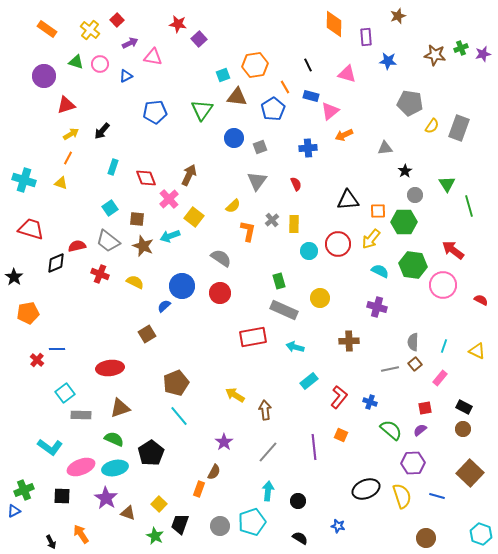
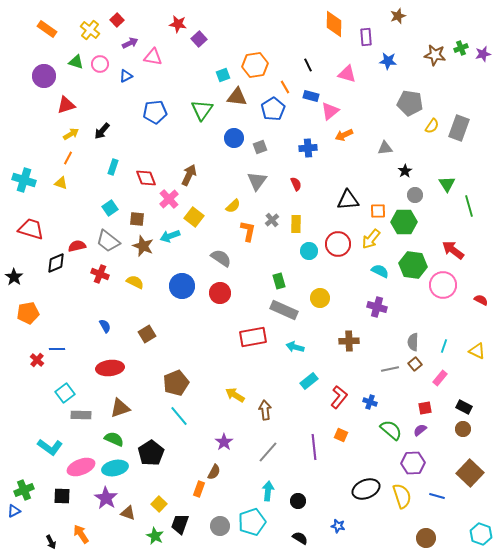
yellow rectangle at (294, 224): moved 2 px right
blue semicircle at (164, 306): moved 59 px left, 20 px down; rotated 104 degrees clockwise
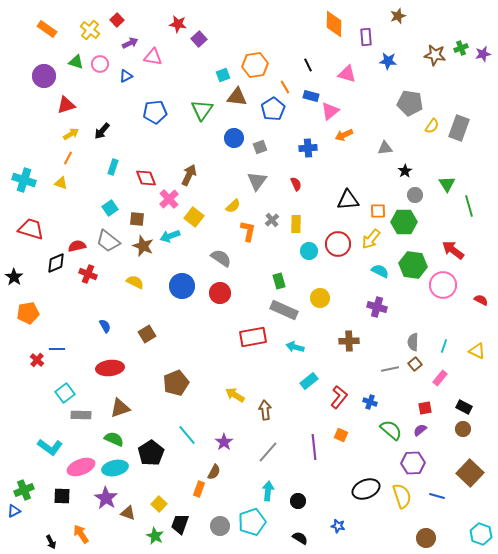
red cross at (100, 274): moved 12 px left
cyan line at (179, 416): moved 8 px right, 19 px down
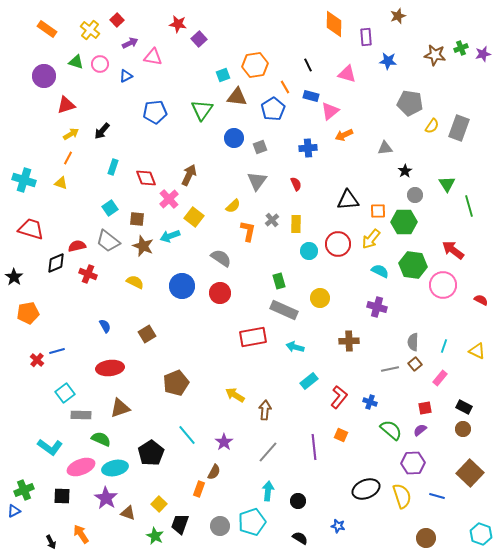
blue line at (57, 349): moved 2 px down; rotated 14 degrees counterclockwise
brown arrow at (265, 410): rotated 12 degrees clockwise
green semicircle at (114, 439): moved 13 px left
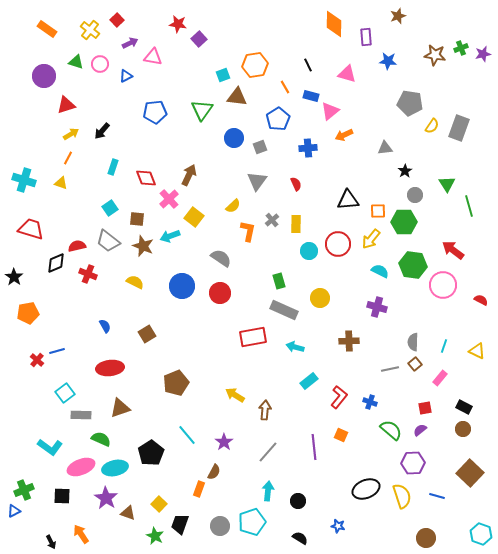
blue pentagon at (273, 109): moved 5 px right, 10 px down
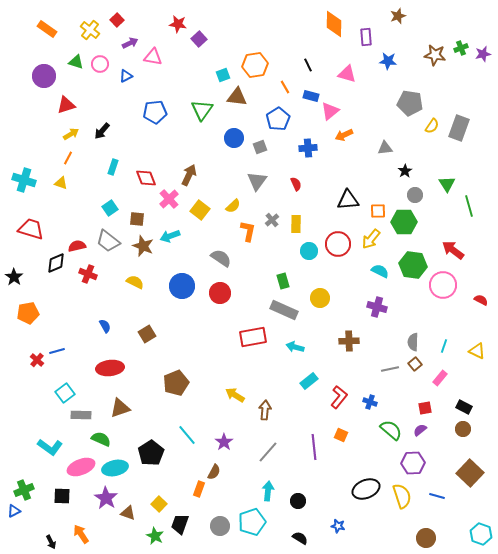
yellow square at (194, 217): moved 6 px right, 7 px up
green rectangle at (279, 281): moved 4 px right
